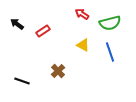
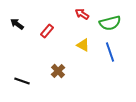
red rectangle: moved 4 px right; rotated 16 degrees counterclockwise
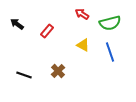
black line: moved 2 px right, 6 px up
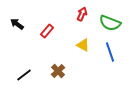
red arrow: rotated 80 degrees clockwise
green semicircle: rotated 35 degrees clockwise
black line: rotated 56 degrees counterclockwise
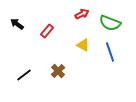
red arrow: rotated 40 degrees clockwise
